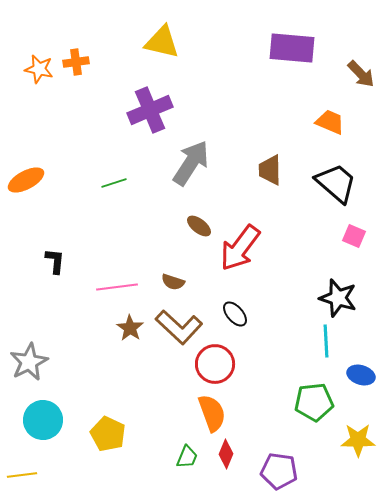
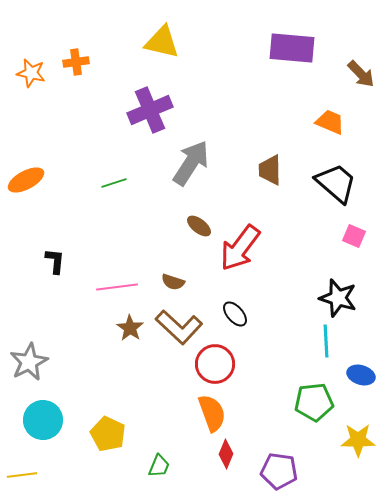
orange star: moved 8 px left, 4 px down
green trapezoid: moved 28 px left, 9 px down
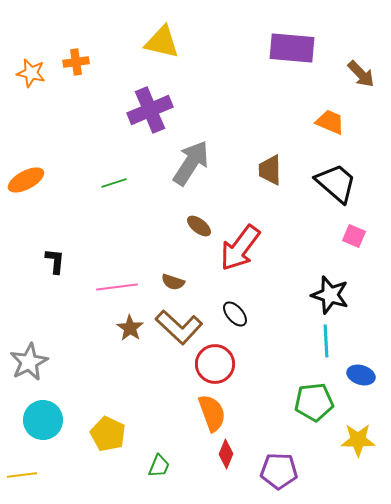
black star: moved 8 px left, 3 px up
purple pentagon: rotated 6 degrees counterclockwise
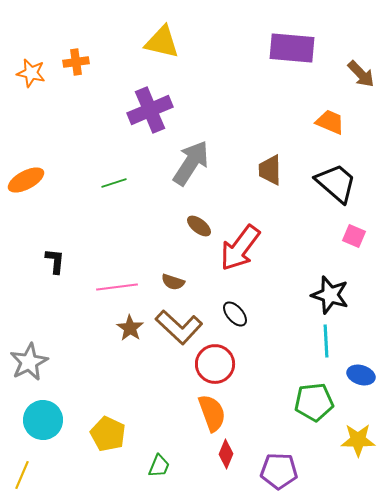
yellow line: rotated 60 degrees counterclockwise
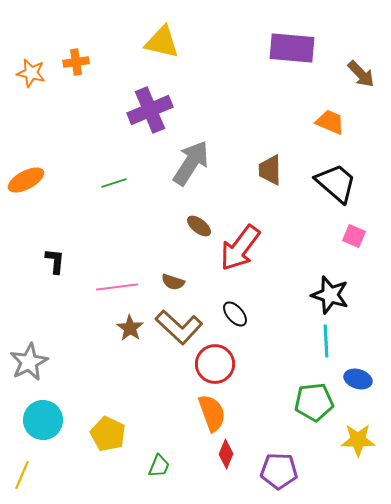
blue ellipse: moved 3 px left, 4 px down
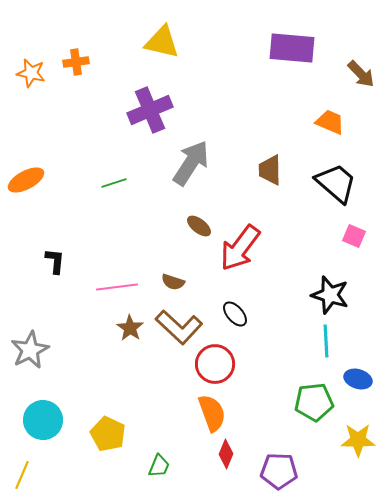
gray star: moved 1 px right, 12 px up
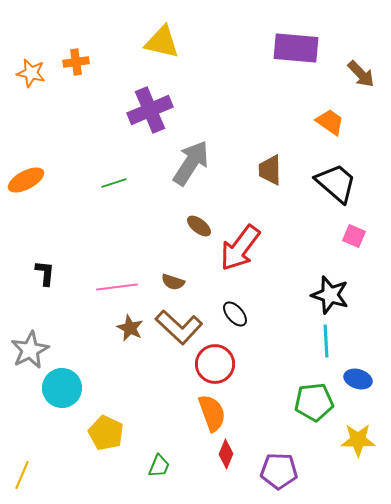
purple rectangle: moved 4 px right
orange trapezoid: rotated 12 degrees clockwise
black L-shape: moved 10 px left, 12 px down
brown star: rotated 8 degrees counterclockwise
cyan circle: moved 19 px right, 32 px up
yellow pentagon: moved 2 px left, 1 px up
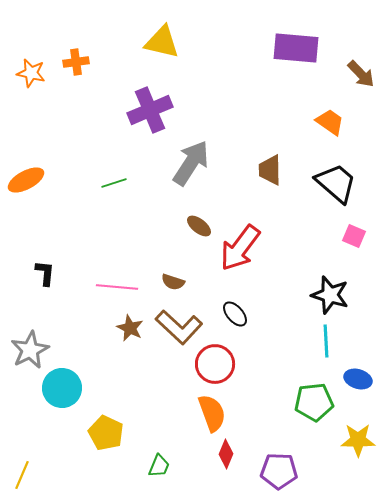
pink line: rotated 12 degrees clockwise
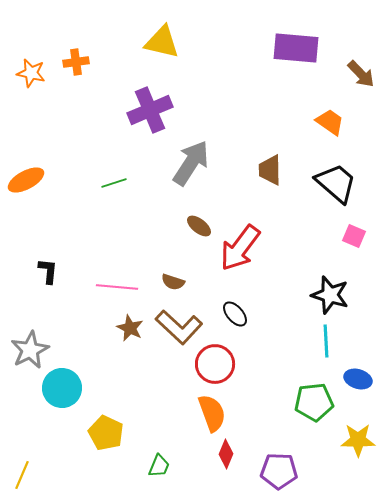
black L-shape: moved 3 px right, 2 px up
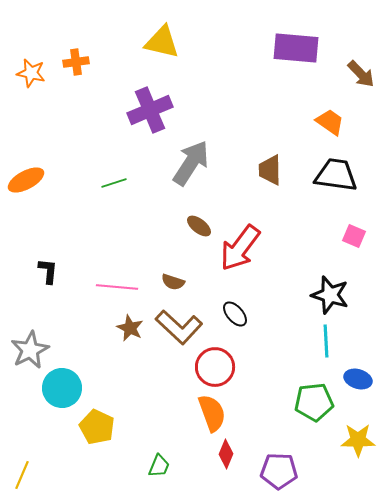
black trapezoid: moved 8 px up; rotated 33 degrees counterclockwise
red circle: moved 3 px down
yellow pentagon: moved 9 px left, 6 px up
